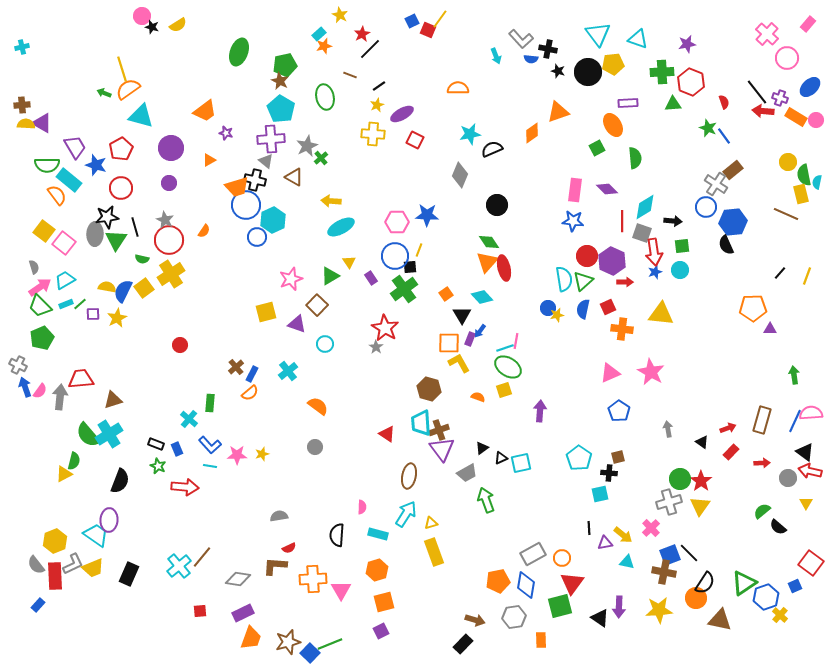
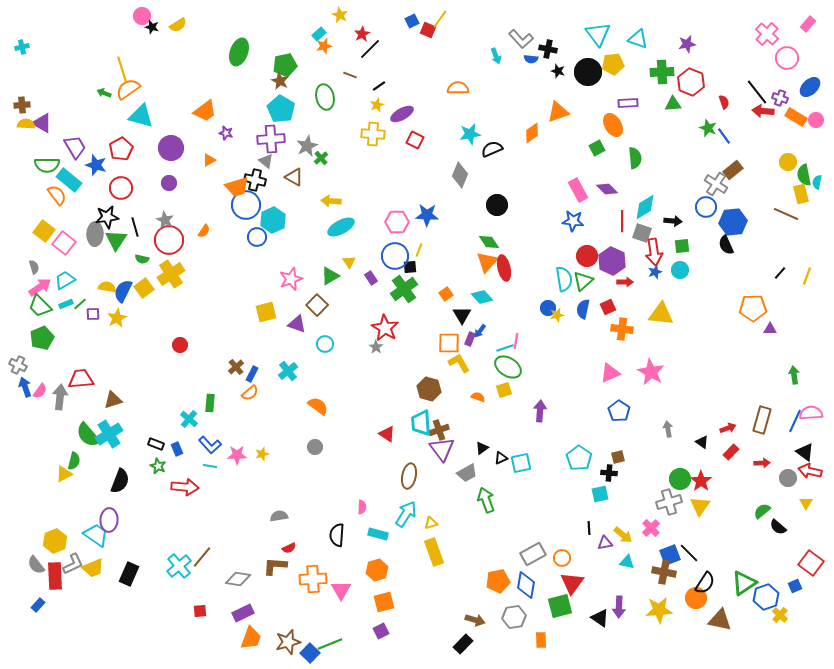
pink rectangle at (575, 190): moved 3 px right; rotated 35 degrees counterclockwise
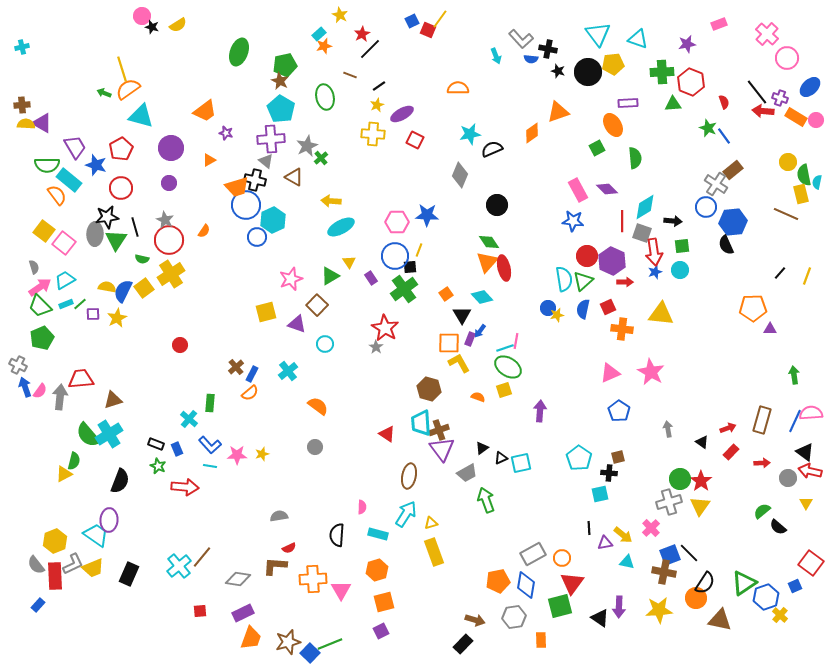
pink rectangle at (808, 24): moved 89 px left; rotated 28 degrees clockwise
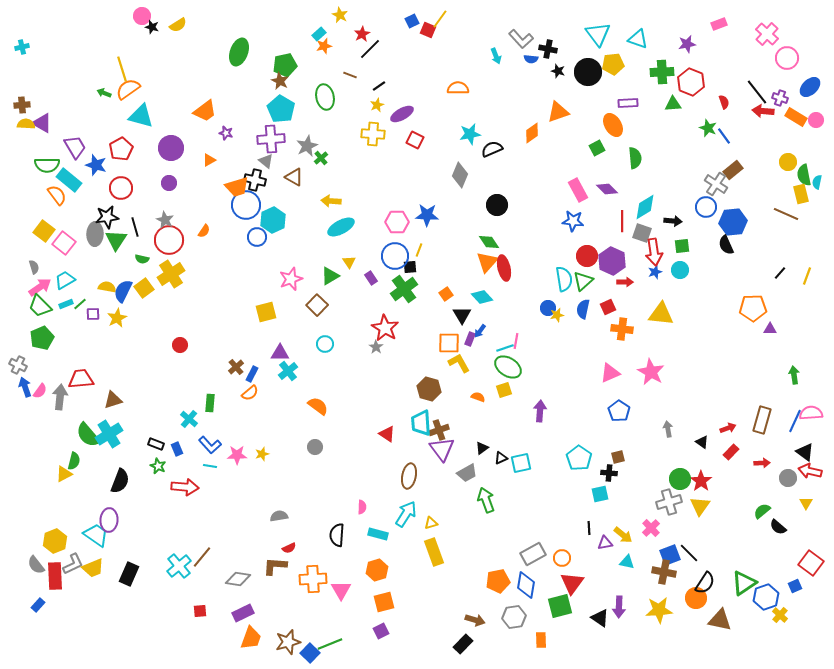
purple triangle at (297, 324): moved 17 px left, 29 px down; rotated 18 degrees counterclockwise
